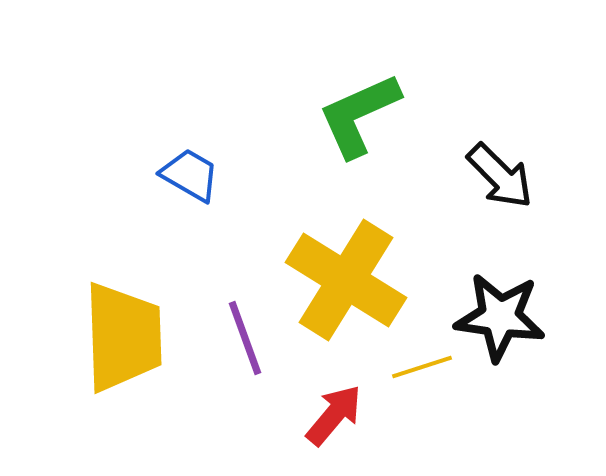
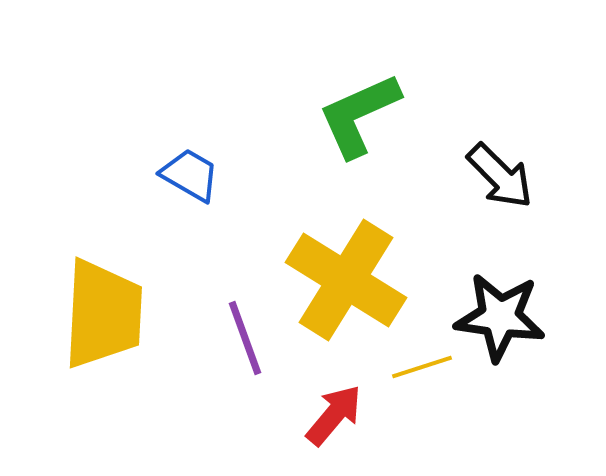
yellow trapezoid: moved 20 px left, 23 px up; rotated 5 degrees clockwise
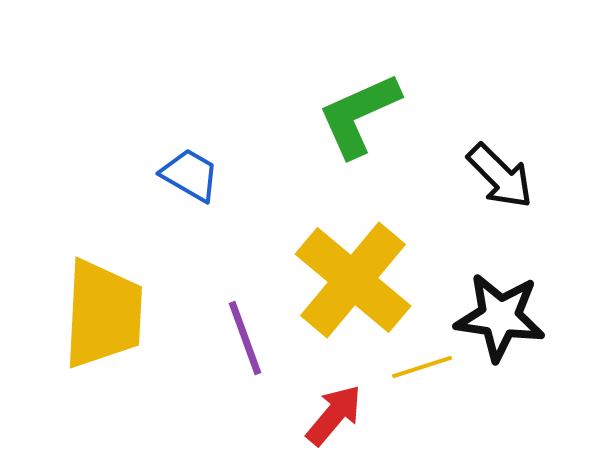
yellow cross: moved 7 px right; rotated 8 degrees clockwise
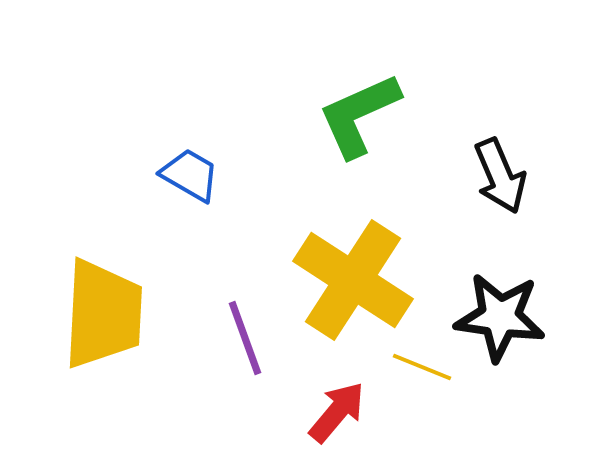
black arrow: rotated 22 degrees clockwise
yellow cross: rotated 7 degrees counterclockwise
yellow line: rotated 40 degrees clockwise
red arrow: moved 3 px right, 3 px up
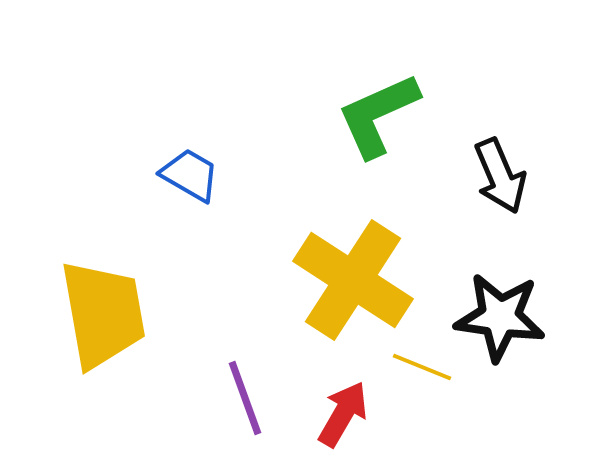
green L-shape: moved 19 px right
yellow trapezoid: rotated 13 degrees counterclockwise
purple line: moved 60 px down
red arrow: moved 6 px right, 2 px down; rotated 10 degrees counterclockwise
